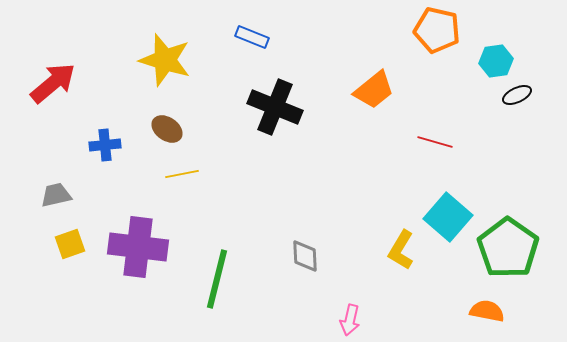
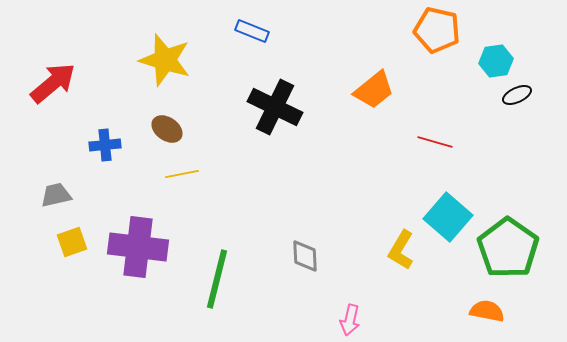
blue rectangle: moved 6 px up
black cross: rotated 4 degrees clockwise
yellow square: moved 2 px right, 2 px up
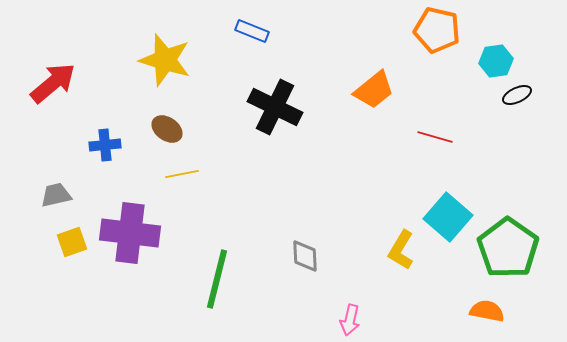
red line: moved 5 px up
purple cross: moved 8 px left, 14 px up
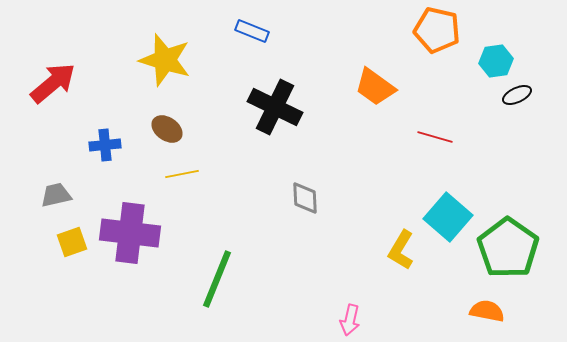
orange trapezoid: moved 1 px right, 3 px up; rotated 75 degrees clockwise
gray diamond: moved 58 px up
green line: rotated 8 degrees clockwise
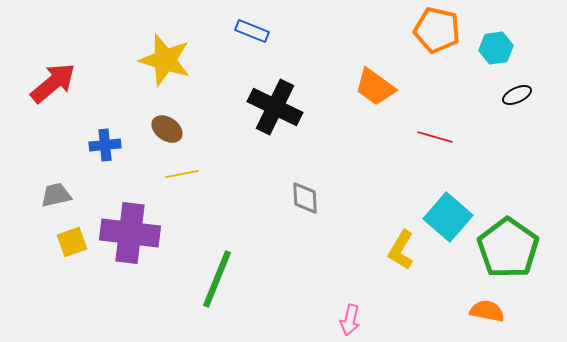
cyan hexagon: moved 13 px up
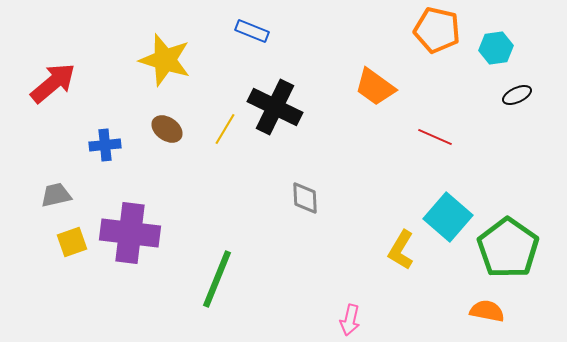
red line: rotated 8 degrees clockwise
yellow line: moved 43 px right, 45 px up; rotated 48 degrees counterclockwise
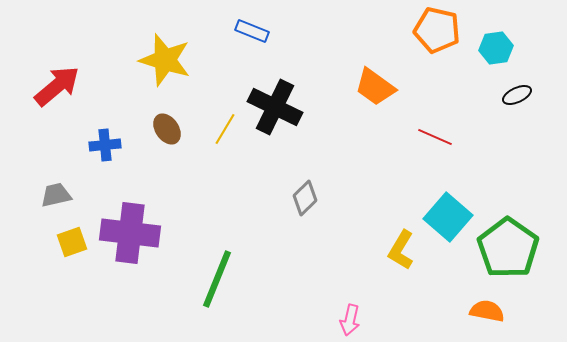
red arrow: moved 4 px right, 3 px down
brown ellipse: rotated 20 degrees clockwise
gray diamond: rotated 48 degrees clockwise
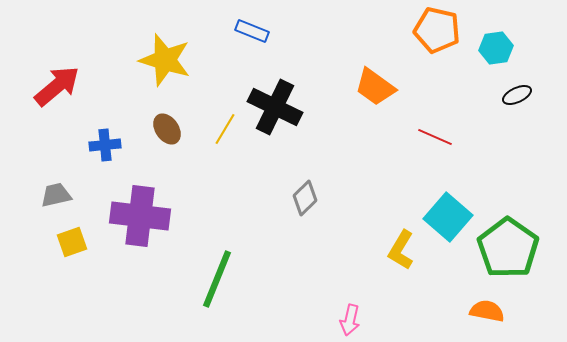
purple cross: moved 10 px right, 17 px up
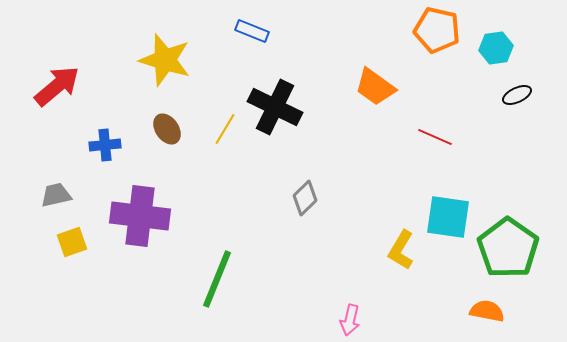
cyan square: rotated 33 degrees counterclockwise
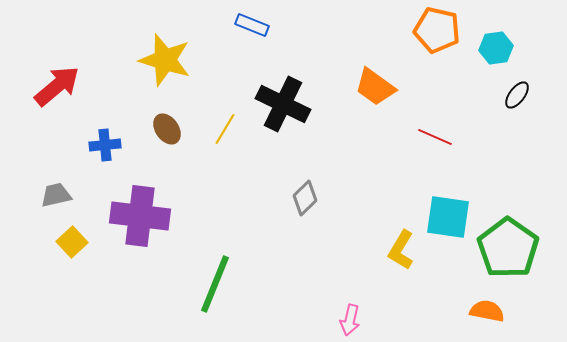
blue rectangle: moved 6 px up
black ellipse: rotated 28 degrees counterclockwise
black cross: moved 8 px right, 3 px up
yellow square: rotated 24 degrees counterclockwise
green line: moved 2 px left, 5 px down
